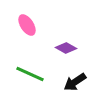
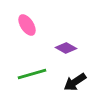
green line: moved 2 px right; rotated 40 degrees counterclockwise
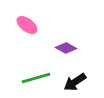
pink ellipse: rotated 20 degrees counterclockwise
green line: moved 4 px right, 4 px down
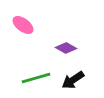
pink ellipse: moved 4 px left
black arrow: moved 2 px left, 2 px up
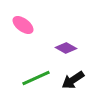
green line: rotated 8 degrees counterclockwise
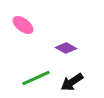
black arrow: moved 1 px left, 2 px down
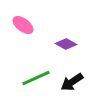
purple diamond: moved 4 px up
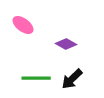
green line: rotated 24 degrees clockwise
black arrow: moved 3 px up; rotated 10 degrees counterclockwise
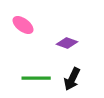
purple diamond: moved 1 px right, 1 px up; rotated 10 degrees counterclockwise
black arrow: rotated 20 degrees counterclockwise
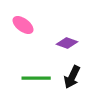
black arrow: moved 2 px up
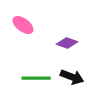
black arrow: rotated 95 degrees counterclockwise
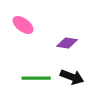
purple diamond: rotated 10 degrees counterclockwise
